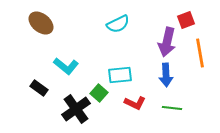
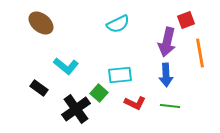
green line: moved 2 px left, 2 px up
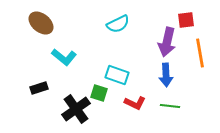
red square: rotated 12 degrees clockwise
cyan L-shape: moved 2 px left, 9 px up
cyan rectangle: moved 3 px left; rotated 25 degrees clockwise
black rectangle: rotated 54 degrees counterclockwise
green square: rotated 24 degrees counterclockwise
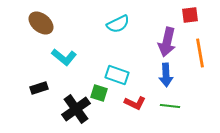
red square: moved 4 px right, 5 px up
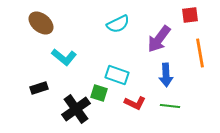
purple arrow: moved 8 px left, 3 px up; rotated 24 degrees clockwise
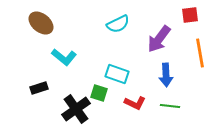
cyan rectangle: moved 1 px up
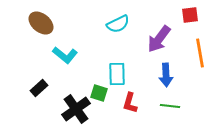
cyan L-shape: moved 1 px right, 2 px up
cyan rectangle: rotated 70 degrees clockwise
black rectangle: rotated 24 degrees counterclockwise
red L-shape: moved 5 px left; rotated 80 degrees clockwise
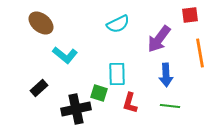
black cross: rotated 24 degrees clockwise
